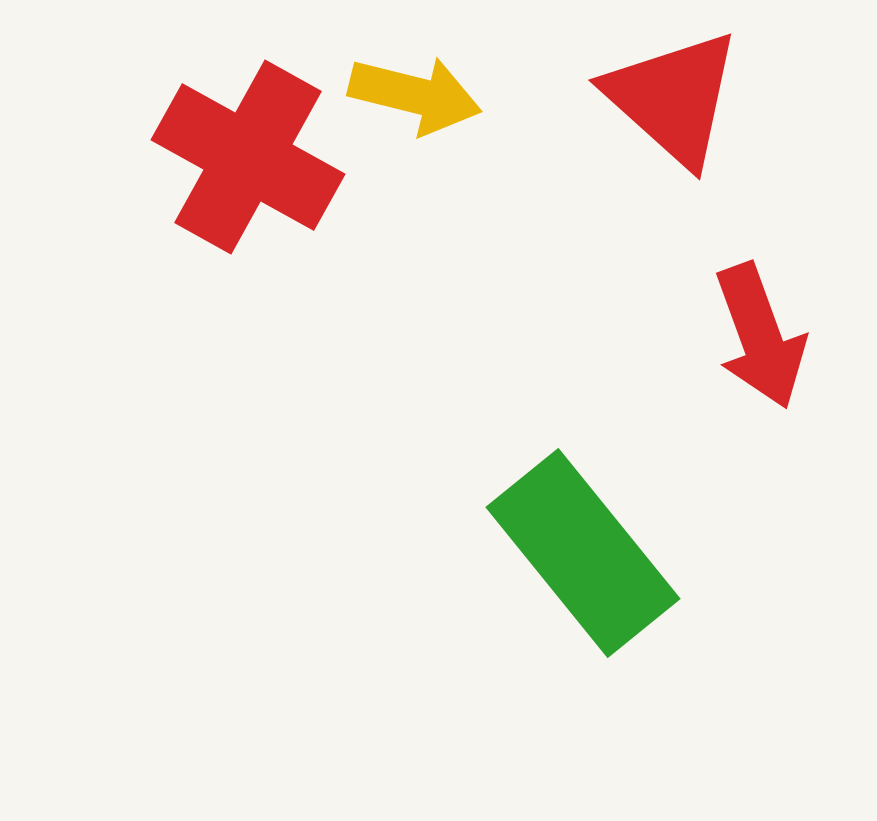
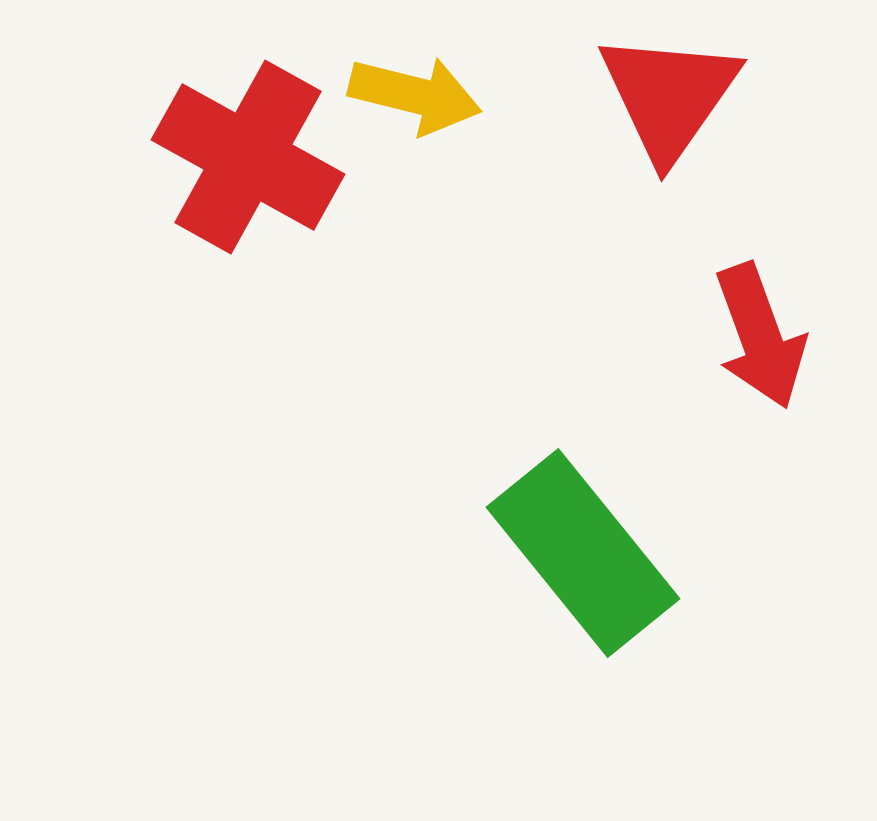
red triangle: moved 4 px left, 2 px up; rotated 23 degrees clockwise
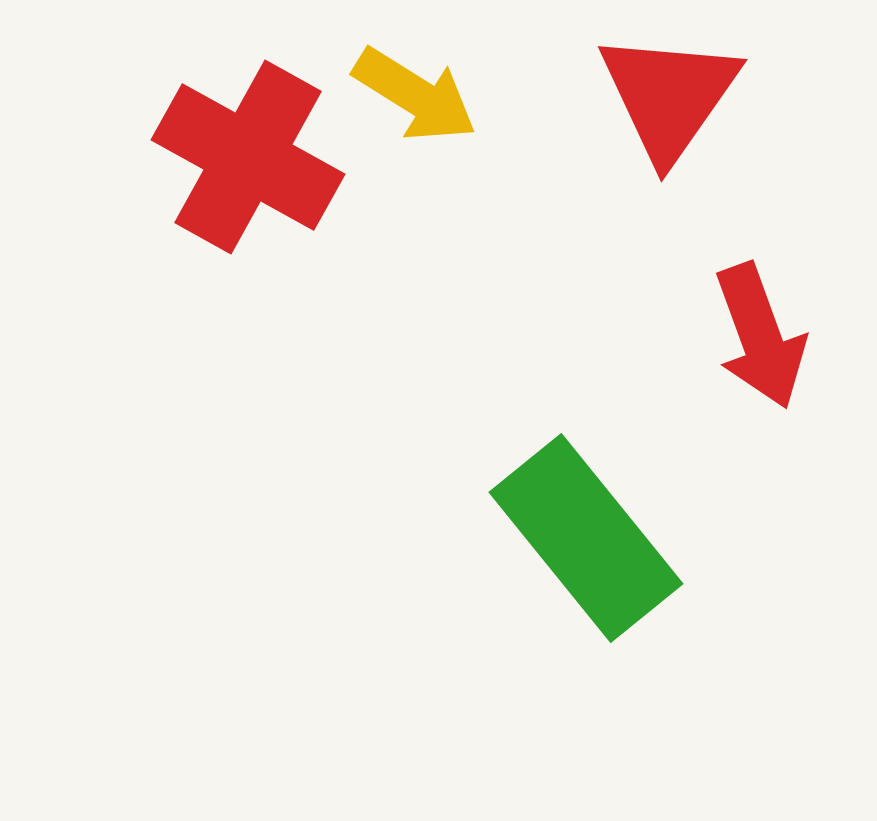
yellow arrow: rotated 18 degrees clockwise
green rectangle: moved 3 px right, 15 px up
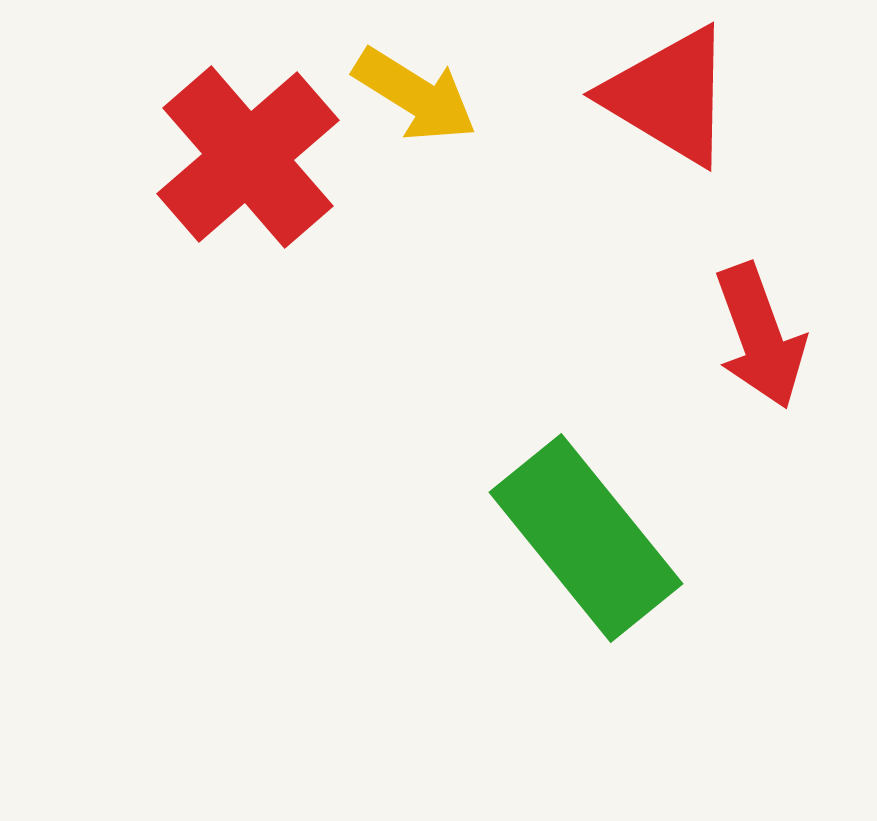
red triangle: rotated 34 degrees counterclockwise
red cross: rotated 20 degrees clockwise
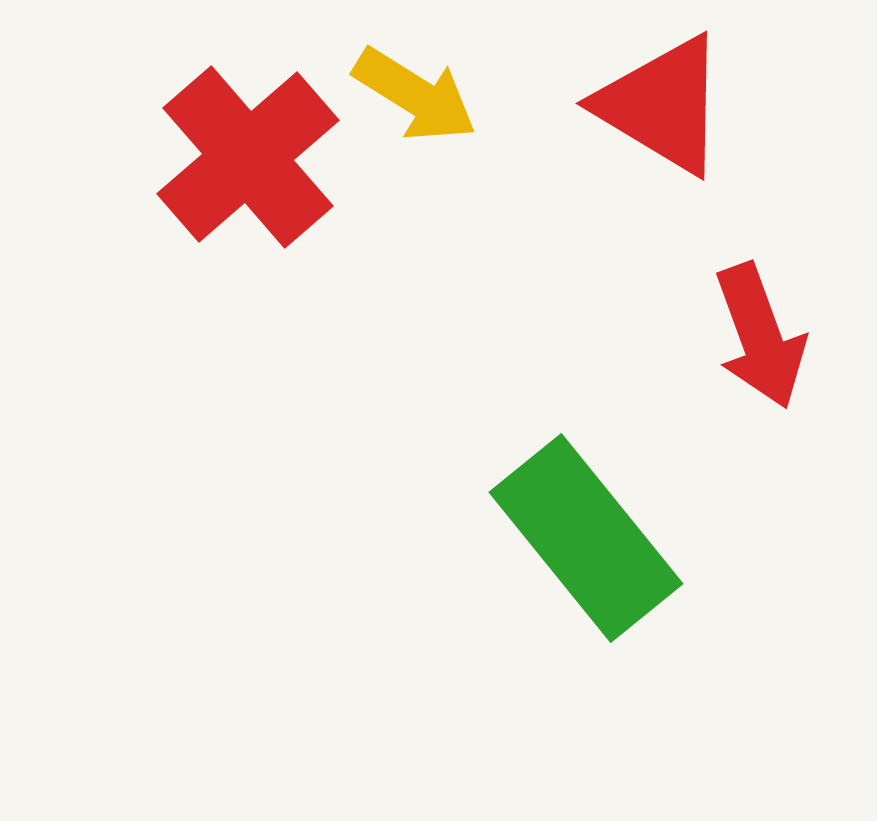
red triangle: moved 7 px left, 9 px down
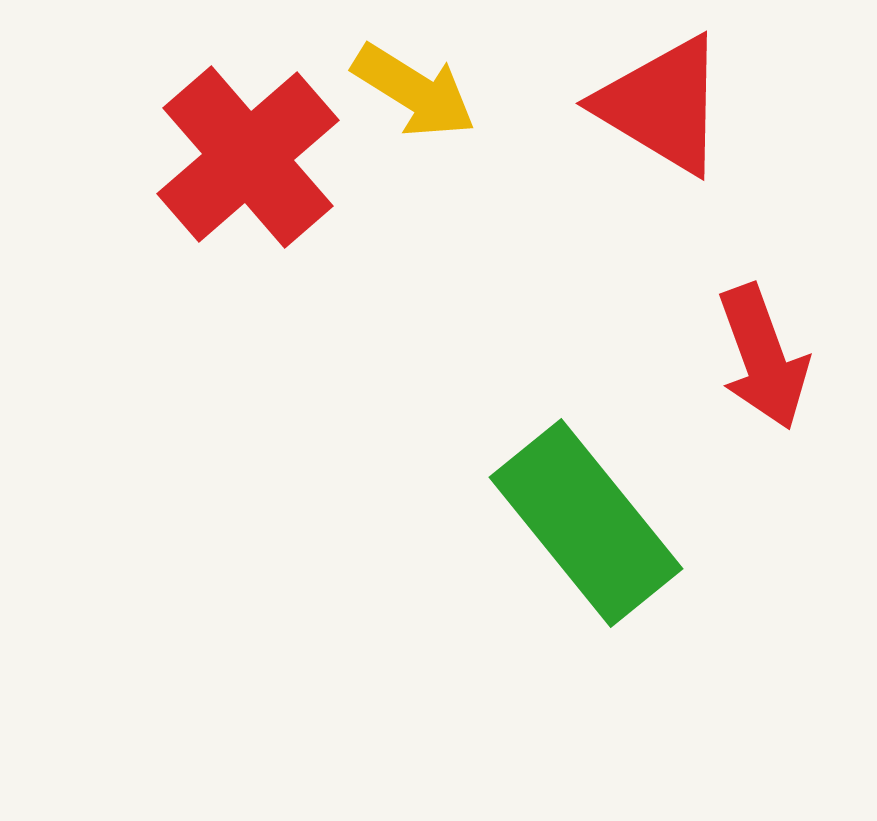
yellow arrow: moved 1 px left, 4 px up
red arrow: moved 3 px right, 21 px down
green rectangle: moved 15 px up
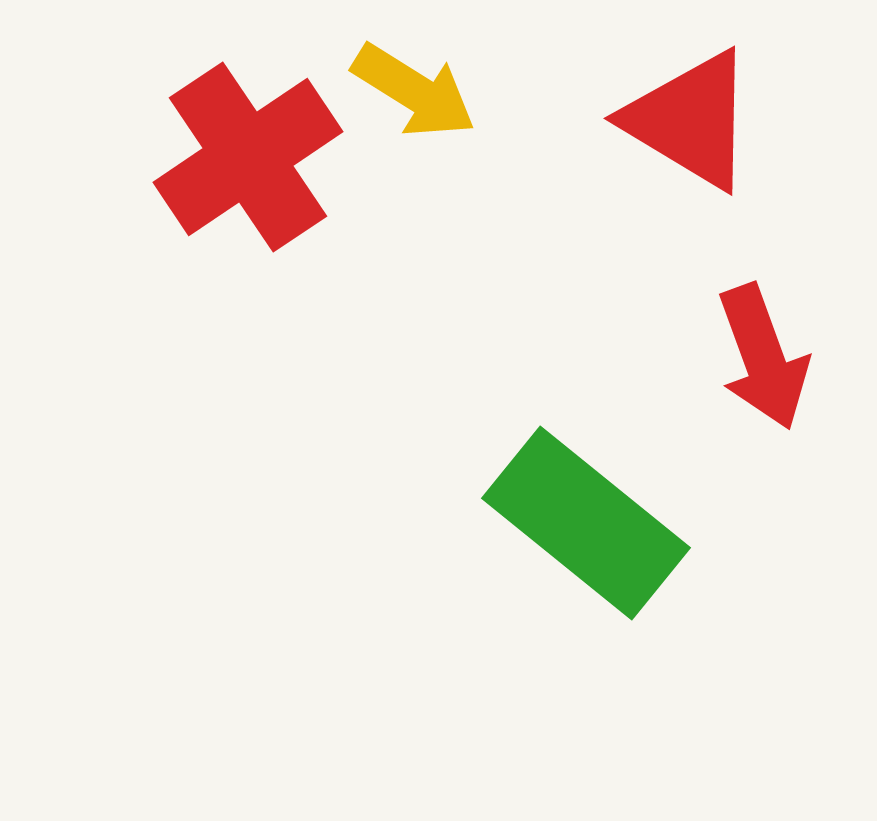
red triangle: moved 28 px right, 15 px down
red cross: rotated 7 degrees clockwise
green rectangle: rotated 12 degrees counterclockwise
